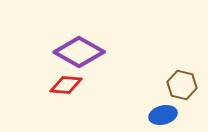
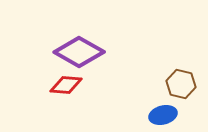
brown hexagon: moved 1 px left, 1 px up
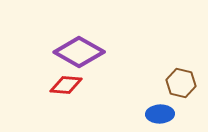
brown hexagon: moved 1 px up
blue ellipse: moved 3 px left, 1 px up; rotated 12 degrees clockwise
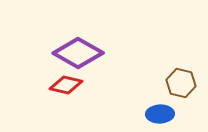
purple diamond: moved 1 px left, 1 px down
red diamond: rotated 8 degrees clockwise
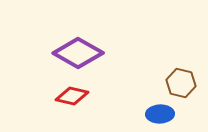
red diamond: moved 6 px right, 11 px down
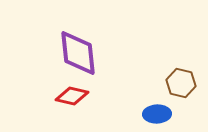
purple diamond: rotated 54 degrees clockwise
blue ellipse: moved 3 px left
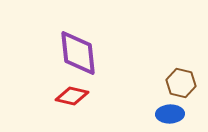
blue ellipse: moved 13 px right
